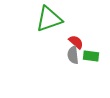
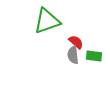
green triangle: moved 2 px left, 2 px down
green rectangle: moved 3 px right
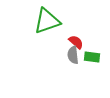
green rectangle: moved 2 px left, 1 px down
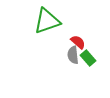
red semicircle: moved 2 px right
green rectangle: moved 4 px left, 1 px down; rotated 42 degrees clockwise
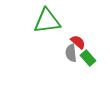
green triangle: rotated 12 degrees clockwise
gray semicircle: moved 2 px left, 2 px up
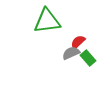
red semicircle: rotated 84 degrees counterclockwise
gray semicircle: rotated 72 degrees clockwise
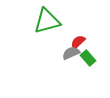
green triangle: rotated 8 degrees counterclockwise
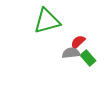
gray semicircle: rotated 18 degrees clockwise
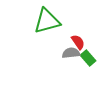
red semicircle: rotated 98 degrees clockwise
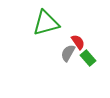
green triangle: moved 1 px left, 2 px down
gray semicircle: moved 3 px left; rotated 54 degrees counterclockwise
